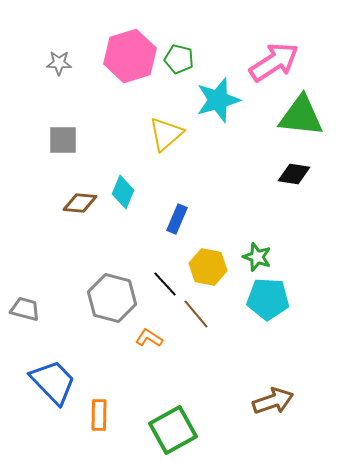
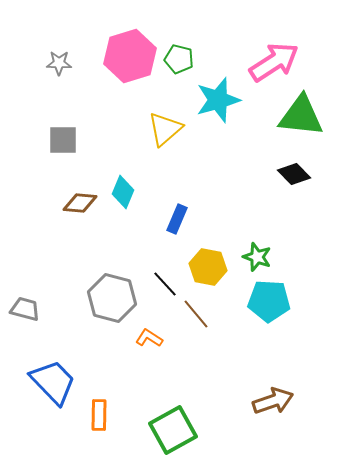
yellow triangle: moved 1 px left, 5 px up
black diamond: rotated 36 degrees clockwise
cyan pentagon: moved 1 px right, 2 px down
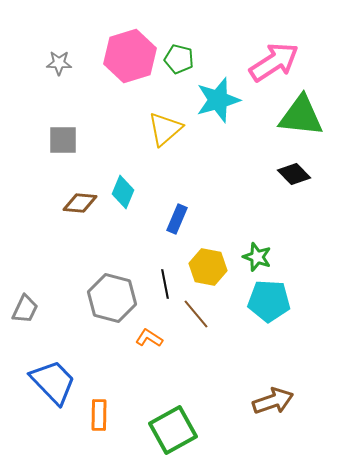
black line: rotated 32 degrees clockwise
gray trapezoid: rotated 100 degrees clockwise
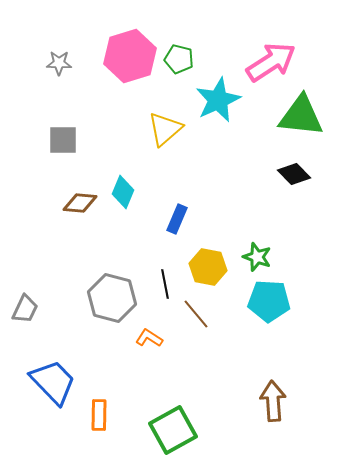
pink arrow: moved 3 px left
cyan star: rotated 9 degrees counterclockwise
brown arrow: rotated 75 degrees counterclockwise
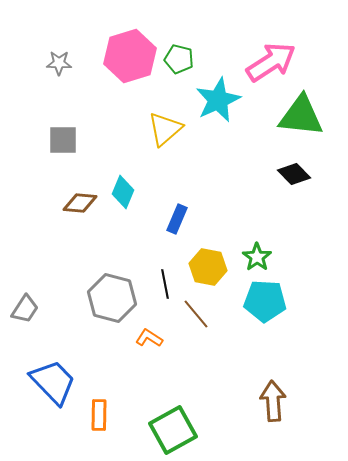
green star: rotated 16 degrees clockwise
cyan pentagon: moved 4 px left
gray trapezoid: rotated 8 degrees clockwise
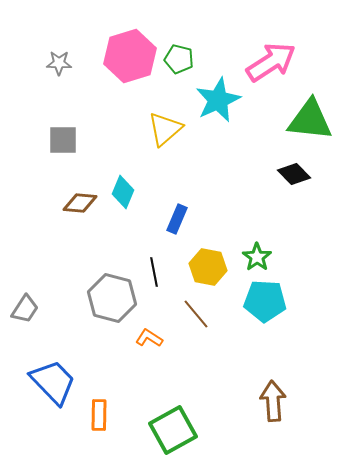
green triangle: moved 9 px right, 4 px down
black line: moved 11 px left, 12 px up
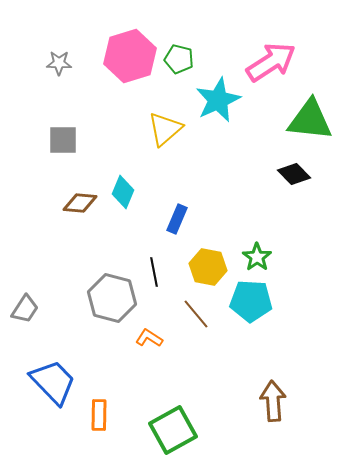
cyan pentagon: moved 14 px left
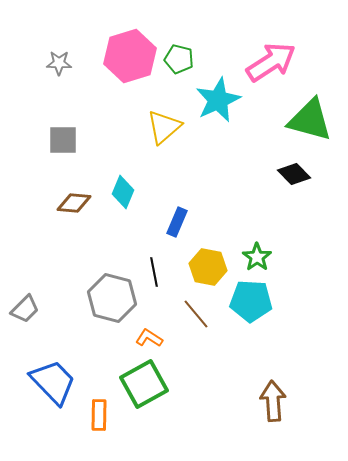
green triangle: rotated 9 degrees clockwise
yellow triangle: moved 1 px left, 2 px up
brown diamond: moved 6 px left
blue rectangle: moved 3 px down
gray trapezoid: rotated 12 degrees clockwise
green square: moved 29 px left, 46 px up
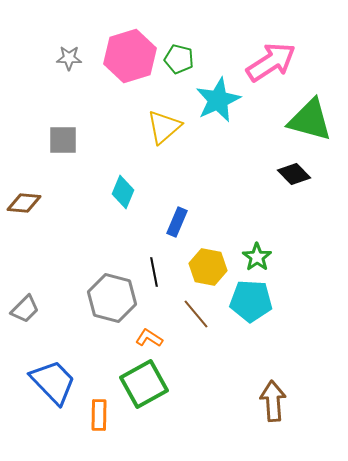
gray star: moved 10 px right, 5 px up
brown diamond: moved 50 px left
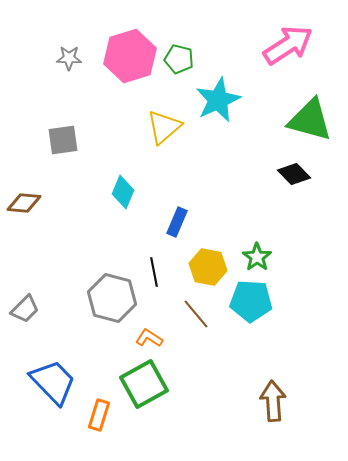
pink arrow: moved 17 px right, 17 px up
gray square: rotated 8 degrees counterclockwise
orange rectangle: rotated 16 degrees clockwise
